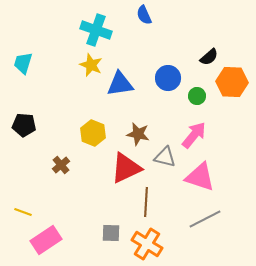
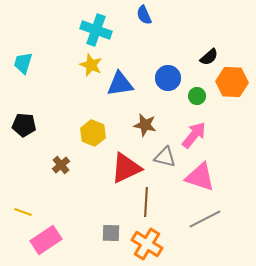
brown star: moved 7 px right, 9 px up
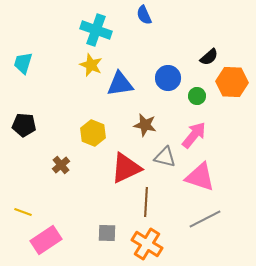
gray square: moved 4 px left
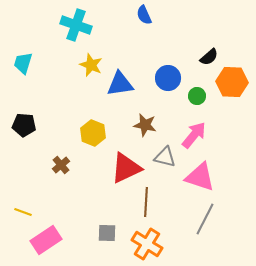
cyan cross: moved 20 px left, 5 px up
gray line: rotated 36 degrees counterclockwise
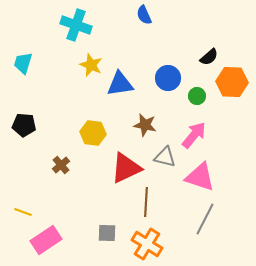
yellow hexagon: rotated 15 degrees counterclockwise
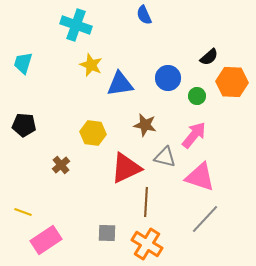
gray line: rotated 16 degrees clockwise
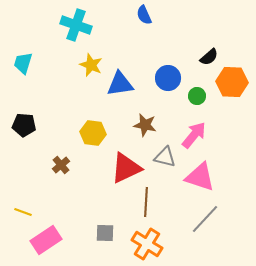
gray square: moved 2 px left
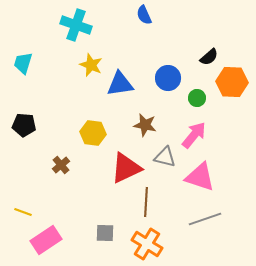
green circle: moved 2 px down
gray line: rotated 28 degrees clockwise
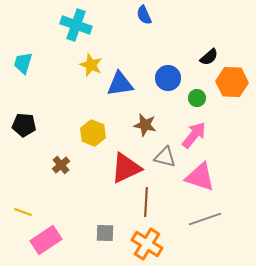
yellow hexagon: rotated 15 degrees clockwise
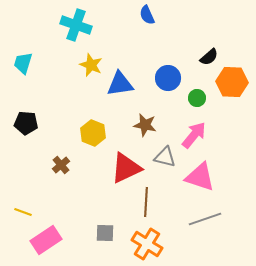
blue semicircle: moved 3 px right
black pentagon: moved 2 px right, 2 px up
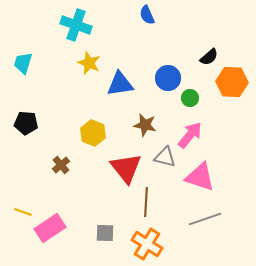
yellow star: moved 2 px left, 2 px up
green circle: moved 7 px left
pink arrow: moved 4 px left
red triangle: rotated 44 degrees counterclockwise
pink rectangle: moved 4 px right, 12 px up
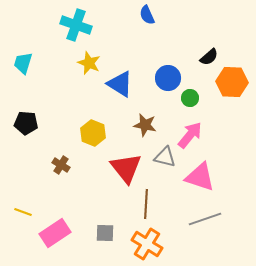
blue triangle: rotated 40 degrees clockwise
brown cross: rotated 18 degrees counterclockwise
brown line: moved 2 px down
pink rectangle: moved 5 px right, 5 px down
